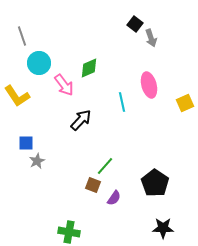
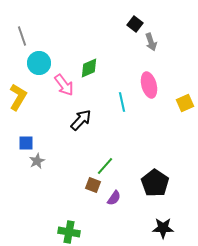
gray arrow: moved 4 px down
yellow L-shape: moved 1 px right, 1 px down; rotated 116 degrees counterclockwise
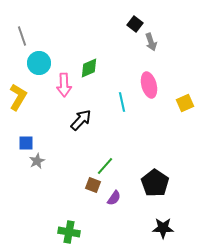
pink arrow: rotated 35 degrees clockwise
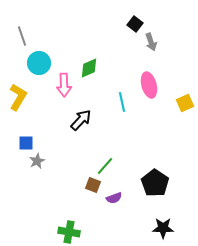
purple semicircle: rotated 35 degrees clockwise
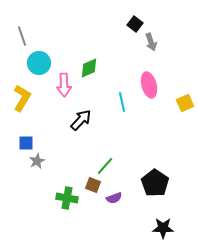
yellow L-shape: moved 4 px right, 1 px down
green cross: moved 2 px left, 34 px up
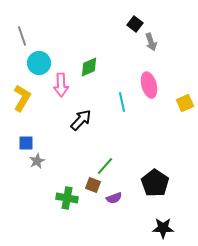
green diamond: moved 1 px up
pink arrow: moved 3 px left
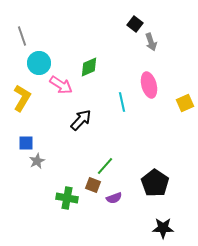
pink arrow: rotated 55 degrees counterclockwise
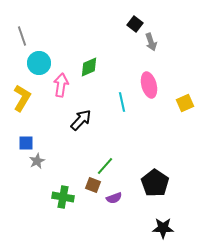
pink arrow: rotated 115 degrees counterclockwise
green cross: moved 4 px left, 1 px up
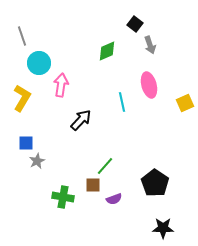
gray arrow: moved 1 px left, 3 px down
green diamond: moved 18 px right, 16 px up
brown square: rotated 21 degrees counterclockwise
purple semicircle: moved 1 px down
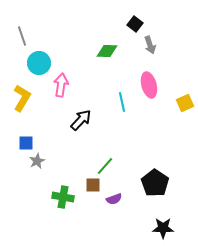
green diamond: rotated 25 degrees clockwise
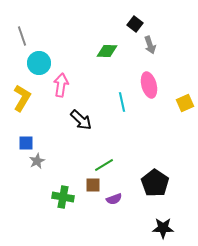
black arrow: rotated 90 degrees clockwise
green line: moved 1 px left, 1 px up; rotated 18 degrees clockwise
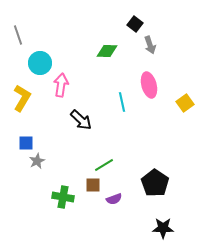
gray line: moved 4 px left, 1 px up
cyan circle: moved 1 px right
yellow square: rotated 12 degrees counterclockwise
